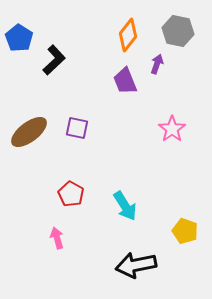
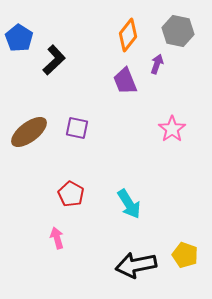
cyan arrow: moved 4 px right, 2 px up
yellow pentagon: moved 24 px down
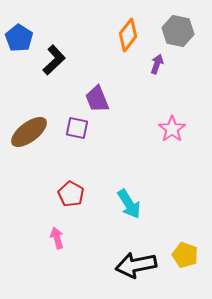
purple trapezoid: moved 28 px left, 18 px down
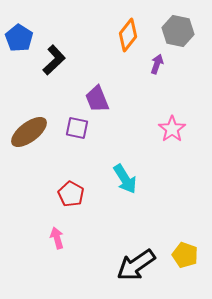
cyan arrow: moved 4 px left, 25 px up
black arrow: rotated 24 degrees counterclockwise
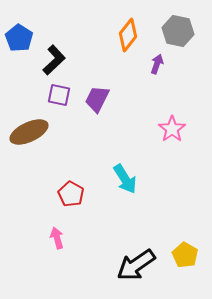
purple trapezoid: rotated 48 degrees clockwise
purple square: moved 18 px left, 33 px up
brown ellipse: rotated 12 degrees clockwise
yellow pentagon: rotated 10 degrees clockwise
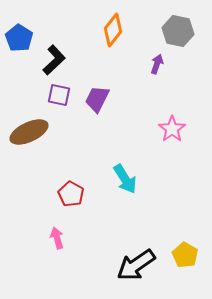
orange diamond: moved 15 px left, 5 px up
